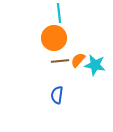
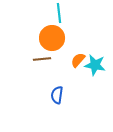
orange circle: moved 2 px left
brown line: moved 18 px left, 2 px up
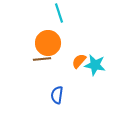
cyan line: rotated 12 degrees counterclockwise
orange circle: moved 4 px left, 5 px down
orange semicircle: moved 1 px right, 1 px down
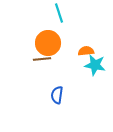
orange semicircle: moved 7 px right, 10 px up; rotated 42 degrees clockwise
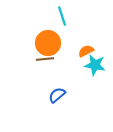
cyan line: moved 3 px right, 3 px down
orange semicircle: rotated 21 degrees counterclockwise
brown line: moved 3 px right
blue semicircle: rotated 42 degrees clockwise
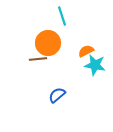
brown line: moved 7 px left
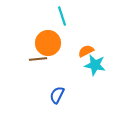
blue semicircle: rotated 24 degrees counterclockwise
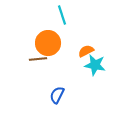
cyan line: moved 1 px up
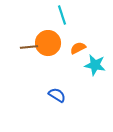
orange semicircle: moved 8 px left, 3 px up
brown line: moved 9 px left, 12 px up
blue semicircle: rotated 96 degrees clockwise
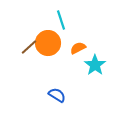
cyan line: moved 1 px left, 5 px down
brown line: rotated 36 degrees counterclockwise
cyan star: rotated 25 degrees clockwise
